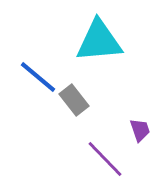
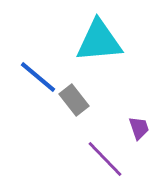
purple trapezoid: moved 1 px left, 2 px up
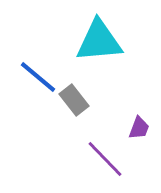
purple trapezoid: rotated 40 degrees clockwise
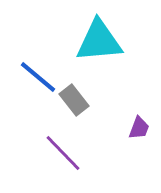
purple line: moved 42 px left, 6 px up
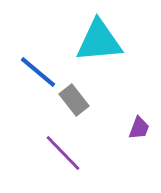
blue line: moved 5 px up
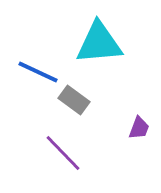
cyan triangle: moved 2 px down
blue line: rotated 15 degrees counterclockwise
gray rectangle: rotated 16 degrees counterclockwise
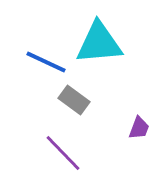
blue line: moved 8 px right, 10 px up
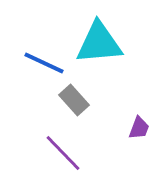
blue line: moved 2 px left, 1 px down
gray rectangle: rotated 12 degrees clockwise
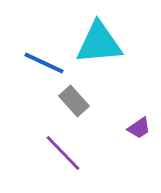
gray rectangle: moved 1 px down
purple trapezoid: rotated 35 degrees clockwise
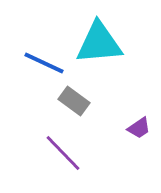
gray rectangle: rotated 12 degrees counterclockwise
